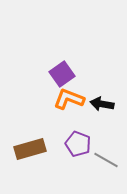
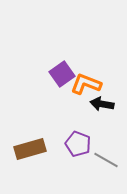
orange L-shape: moved 17 px right, 15 px up
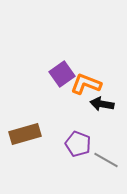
brown rectangle: moved 5 px left, 15 px up
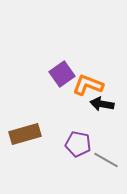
orange L-shape: moved 2 px right, 1 px down
purple pentagon: rotated 10 degrees counterclockwise
